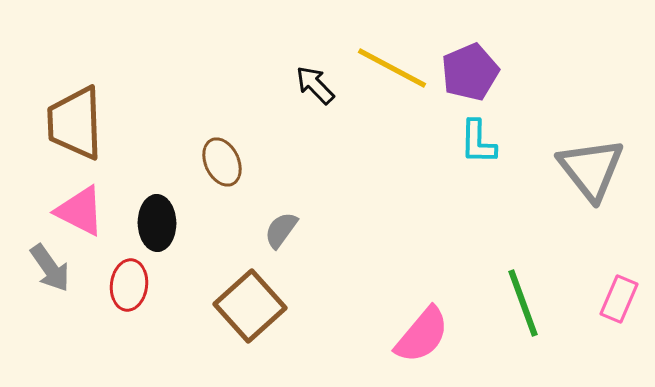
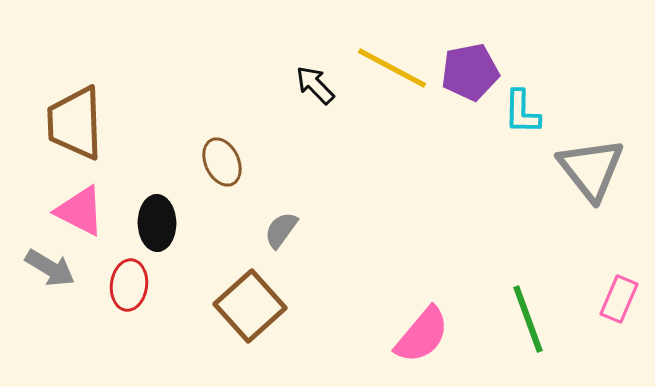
purple pentagon: rotated 12 degrees clockwise
cyan L-shape: moved 44 px right, 30 px up
gray arrow: rotated 24 degrees counterclockwise
green line: moved 5 px right, 16 px down
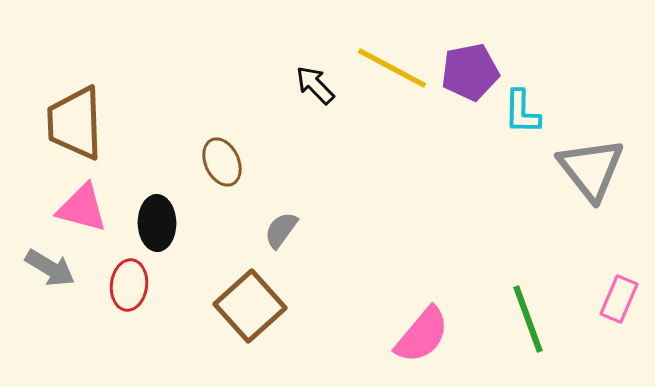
pink triangle: moved 2 px right, 3 px up; rotated 12 degrees counterclockwise
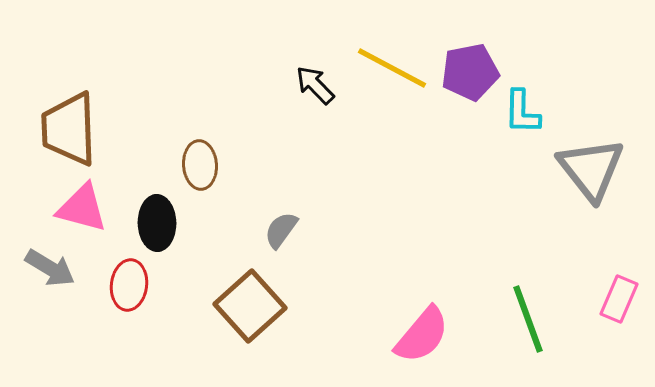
brown trapezoid: moved 6 px left, 6 px down
brown ellipse: moved 22 px left, 3 px down; rotated 21 degrees clockwise
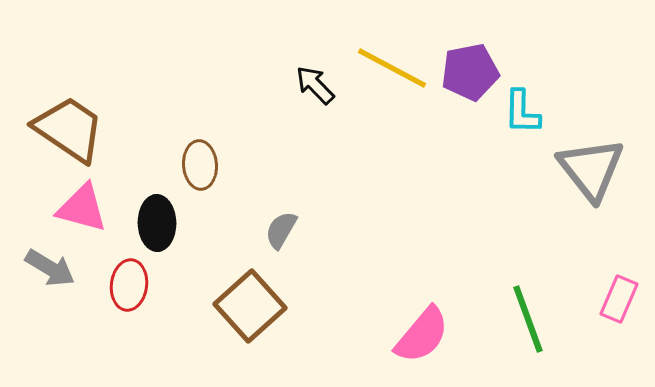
brown trapezoid: rotated 126 degrees clockwise
gray semicircle: rotated 6 degrees counterclockwise
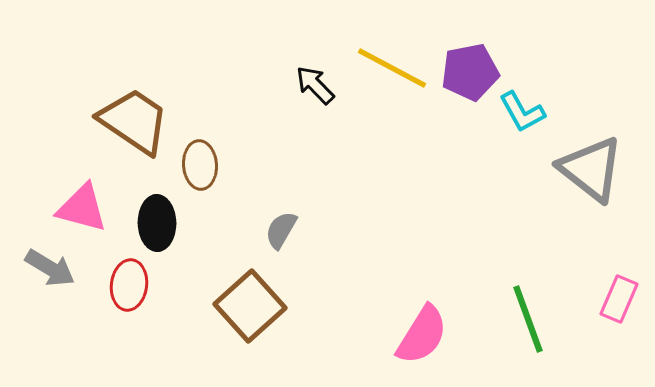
cyan L-shape: rotated 30 degrees counterclockwise
brown trapezoid: moved 65 px right, 8 px up
gray triangle: rotated 14 degrees counterclockwise
pink semicircle: rotated 8 degrees counterclockwise
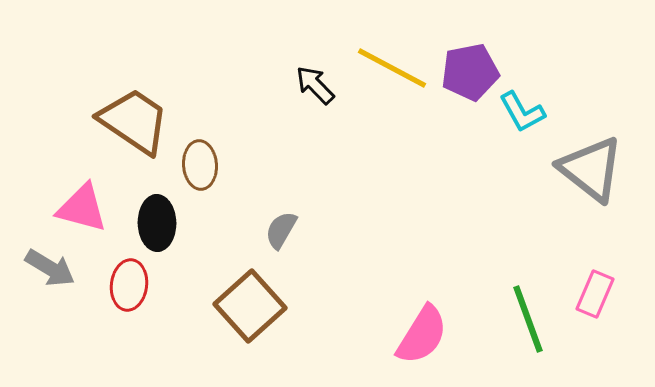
pink rectangle: moved 24 px left, 5 px up
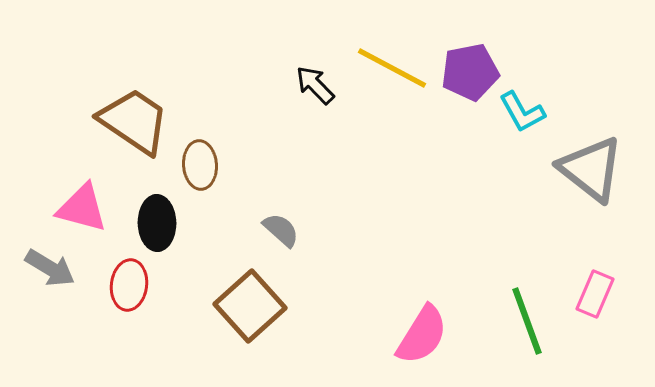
gray semicircle: rotated 102 degrees clockwise
green line: moved 1 px left, 2 px down
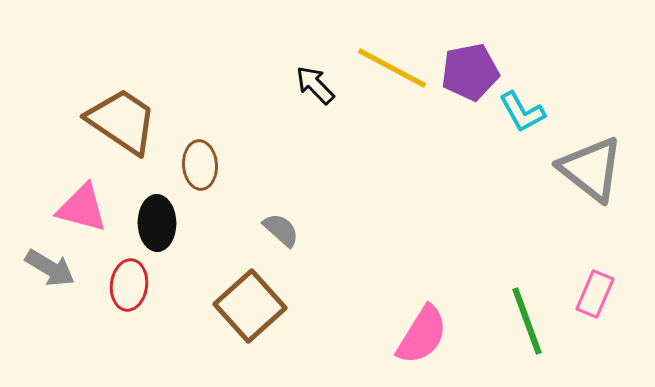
brown trapezoid: moved 12 px left
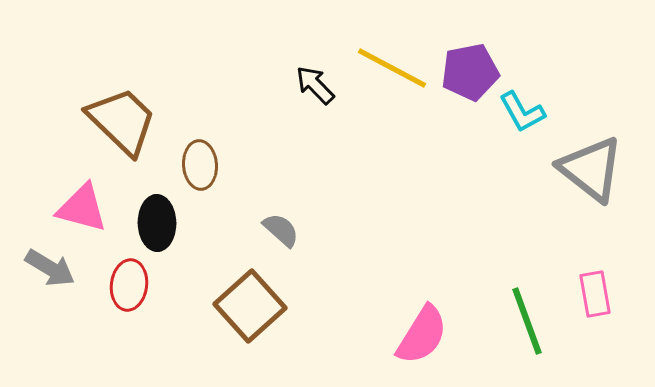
brown trapezoid: rotated 10 degrees clockwise
pink rectangle: rotated 33 degrees counterclockwise
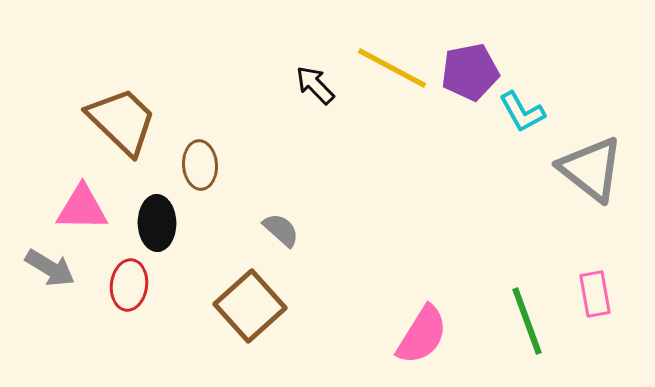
pink triangle: rotated 14 degrees counterclockwise
